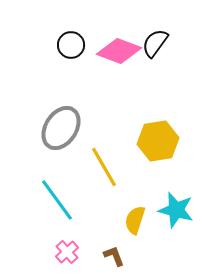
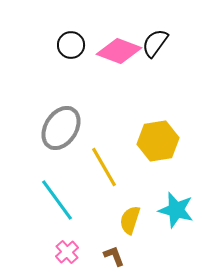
yellow semicircle: moved 5 px left
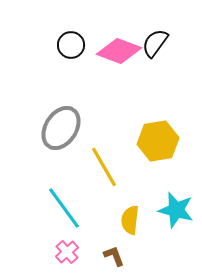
cyan line: moved 7 px right, 8 px down
yellow semicircle: rotated 12 degrees counterclockwise
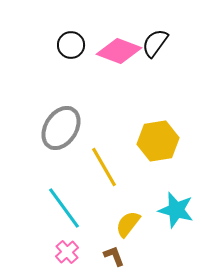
yellow semicircle: moved 2 px left, 4 px down; rotated 32 degrees clockwise
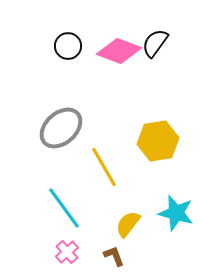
black circle: moved 3 px left, 1 px down
gray ellipse: rotated 15 degrees clockwise
cyan star: moved 3 px down
